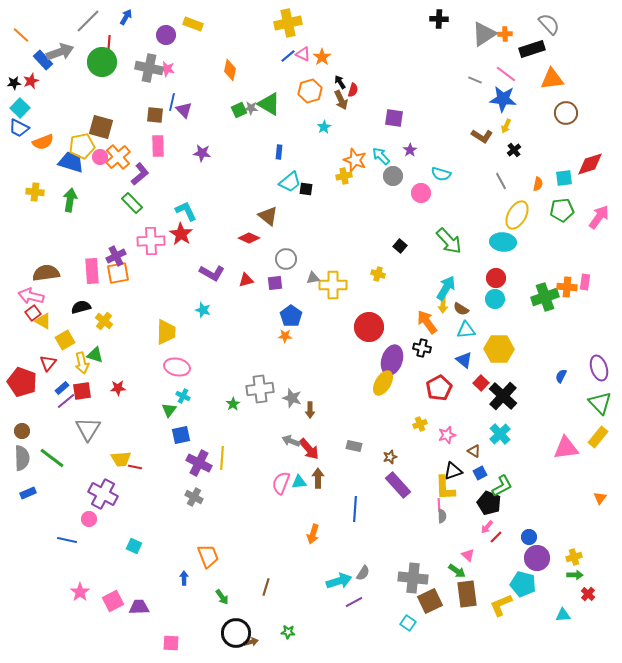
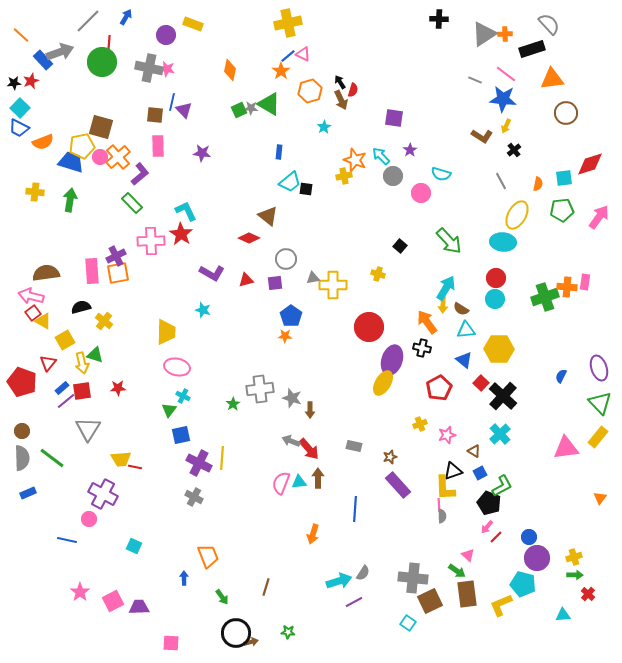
orange star at (322, 57): moved 41 px left, 14 px down
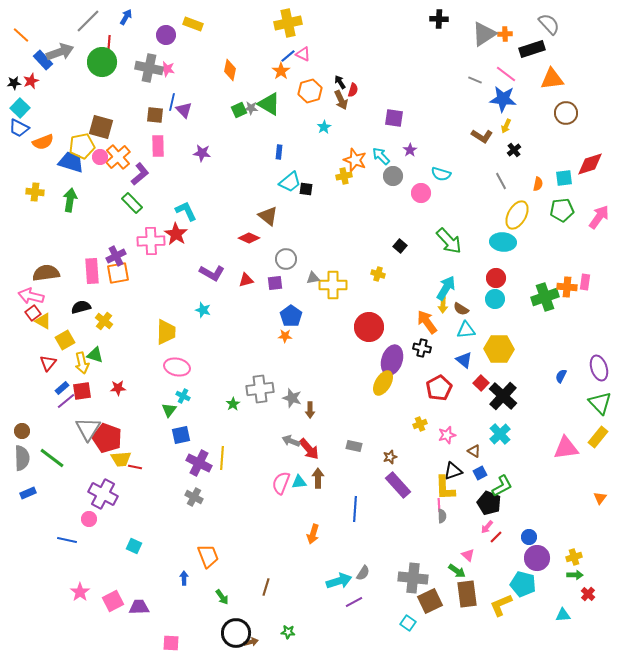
red star at (181, 234): moved 5 px left
red pentagon at (22, 382): moved 85 px right, 56 px down
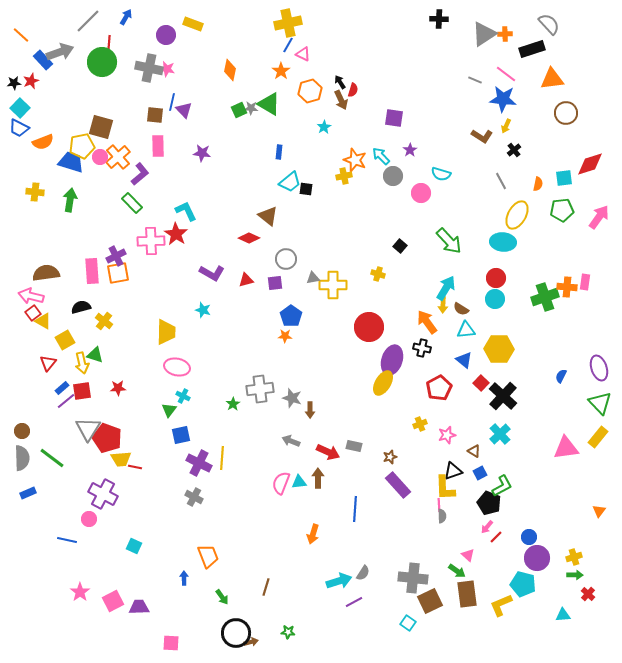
blue line at (288, 56): moved 11 px up; rotated 21 degrees counterclockwise
red arrow at (309, 449): moved 19 px right, 3 px down; rotated 25 degrees counterclockwise
orange triangle at (600, 498): moved 1 px left, 13 px down
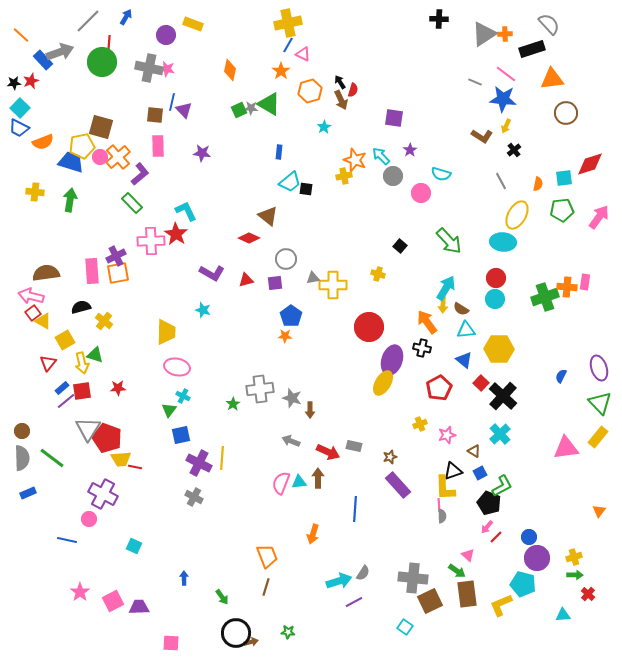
gray line at (475, 80): moved 2 px down
orange trapezoid at (208, 556): moved 59 px right
cyan square at (408, 623): moved 3 px left, 4 px down
